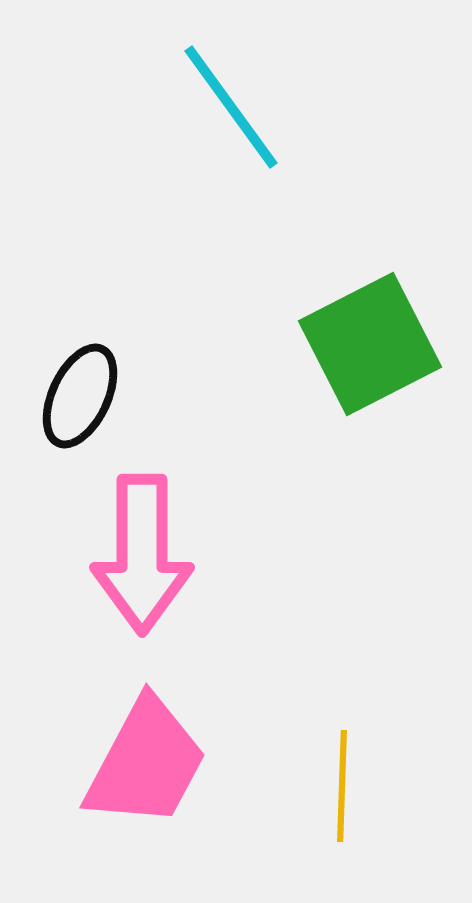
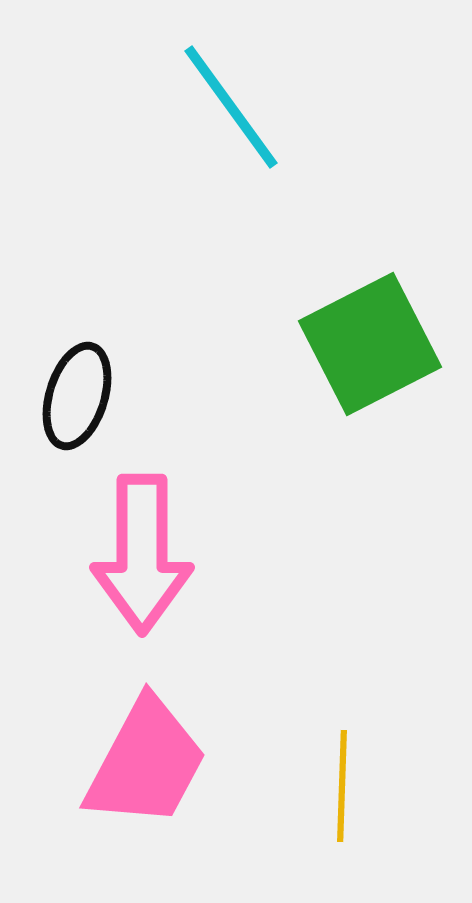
black ellipse: moved 3 px left; rotated 8 degrees counterclockwise
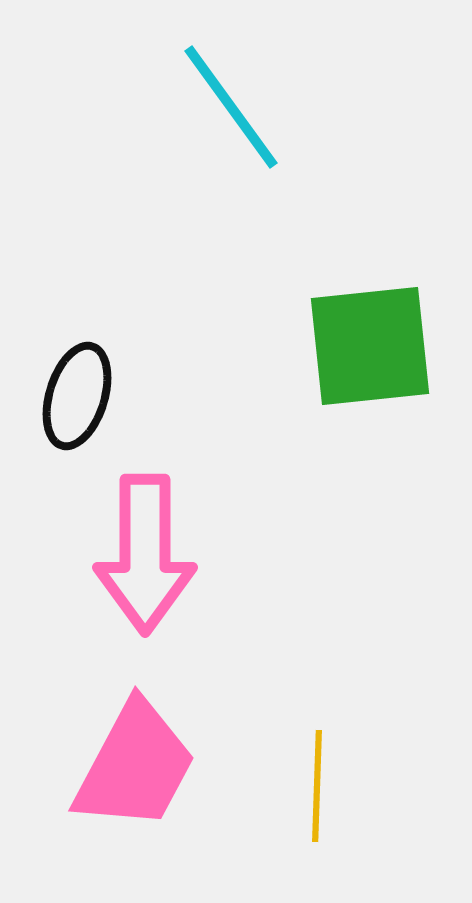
green square: moved 2 px down; rotated 21 degrees clockwise
pink arrow: moved 3 px right
pink trapezoid: moved 11 px left, 3 px down
yellow line: moved 25 px left
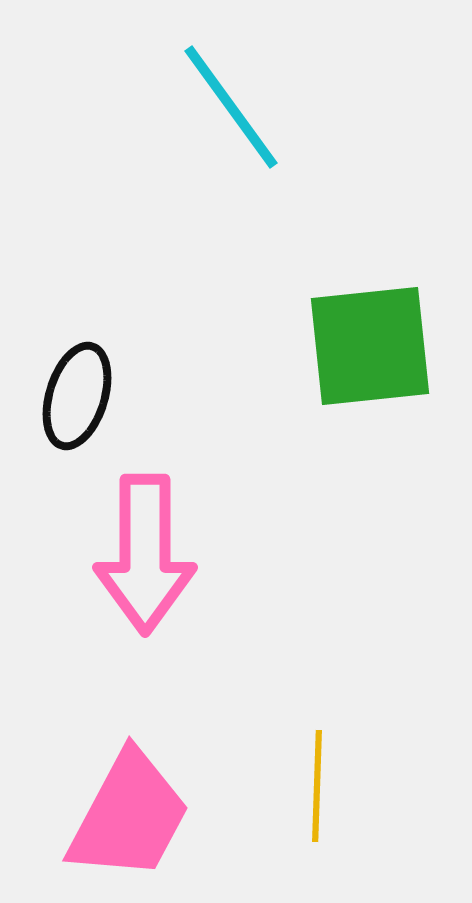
pink trapezoid: moved 6 px left, 50 px down
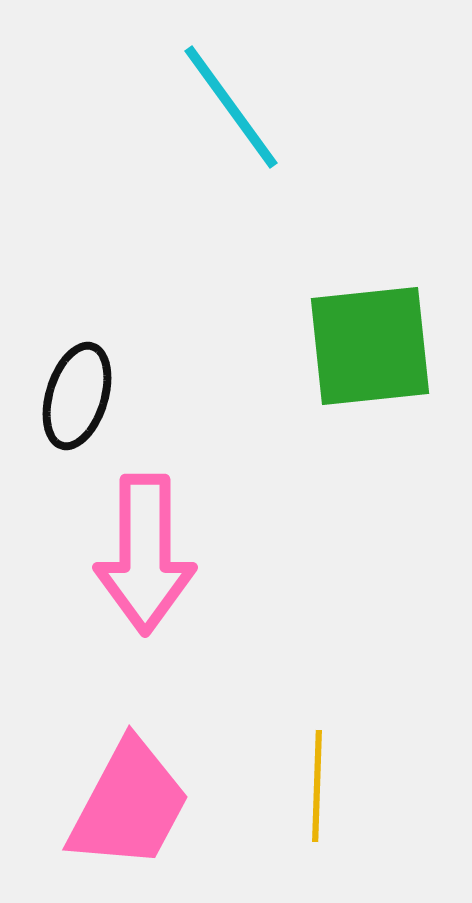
pink trapezoid: moved 11 px up
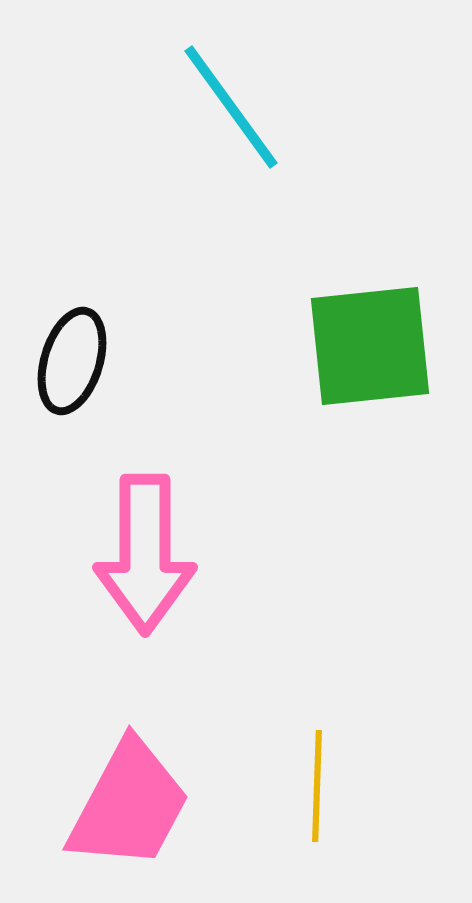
black ellipse: moved 5 px left, 35 px up
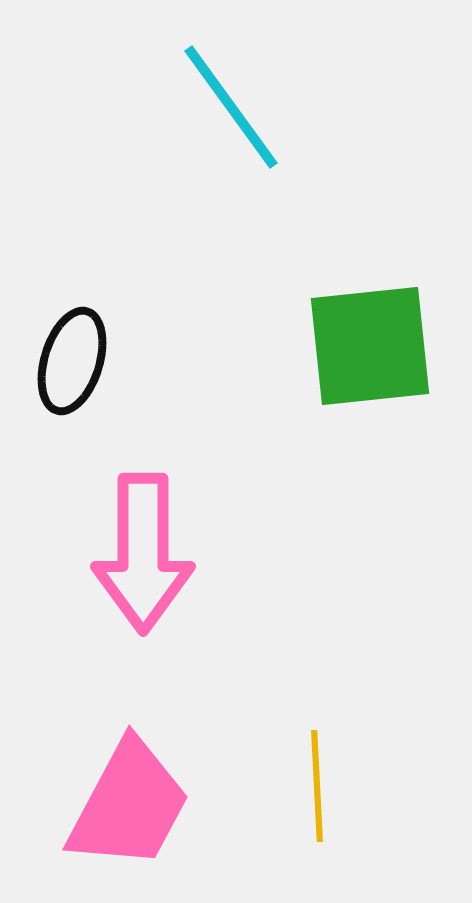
pink arrow: moved 2 px left, 1 px up
yellow line: rotated 5 degrees counterclockwise
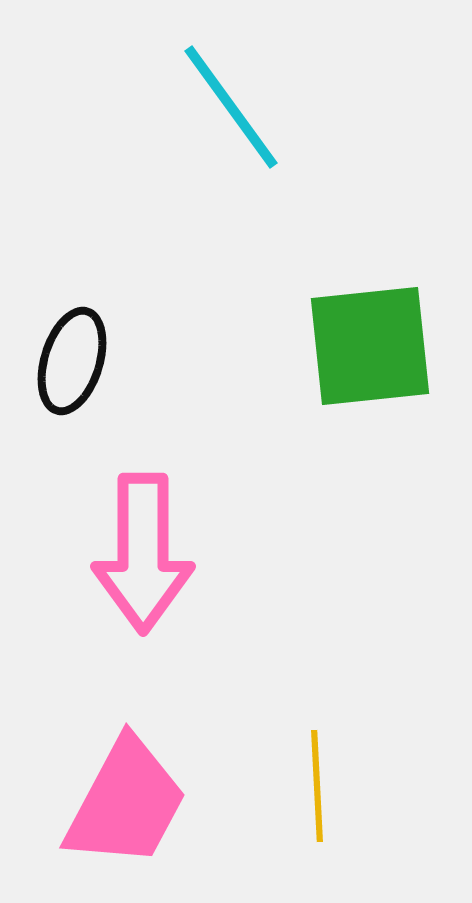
pink trapezoid: moved 3 px left, 2 px up
